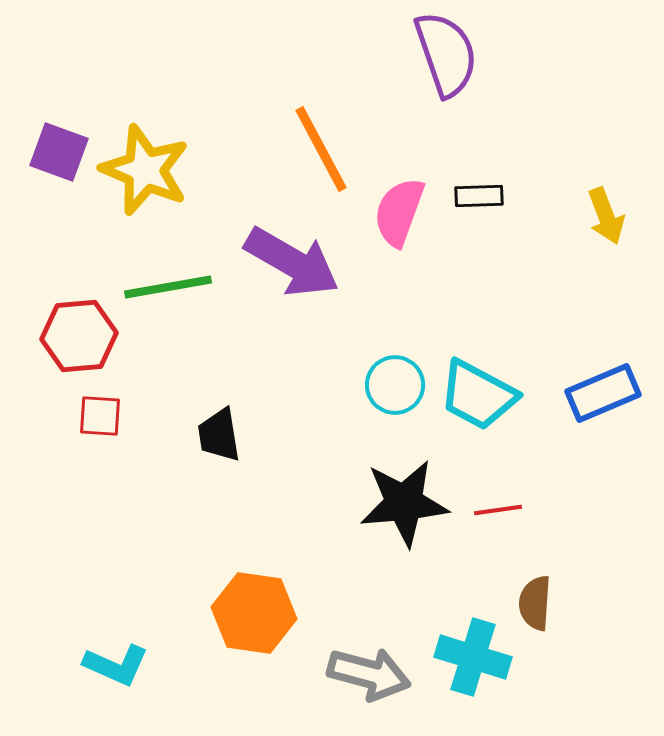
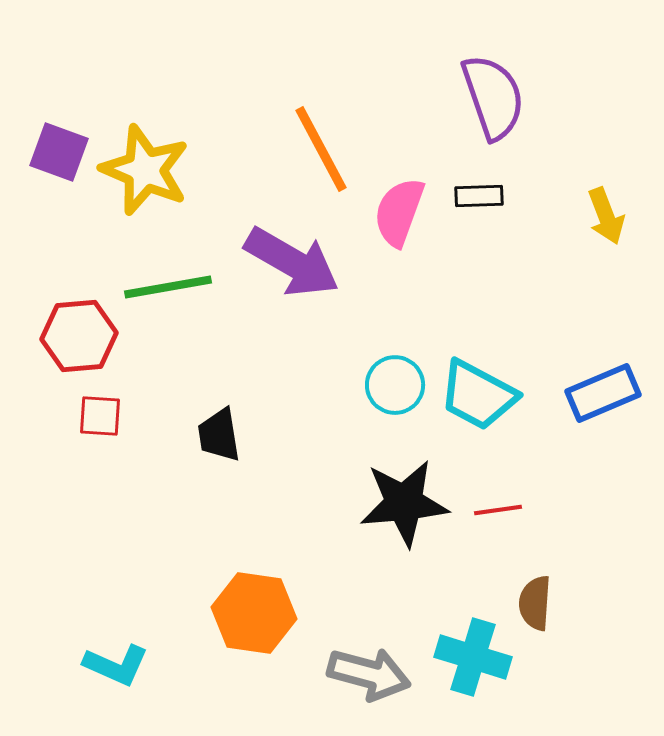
purple semicircle: moved 47 px right, 43 px down
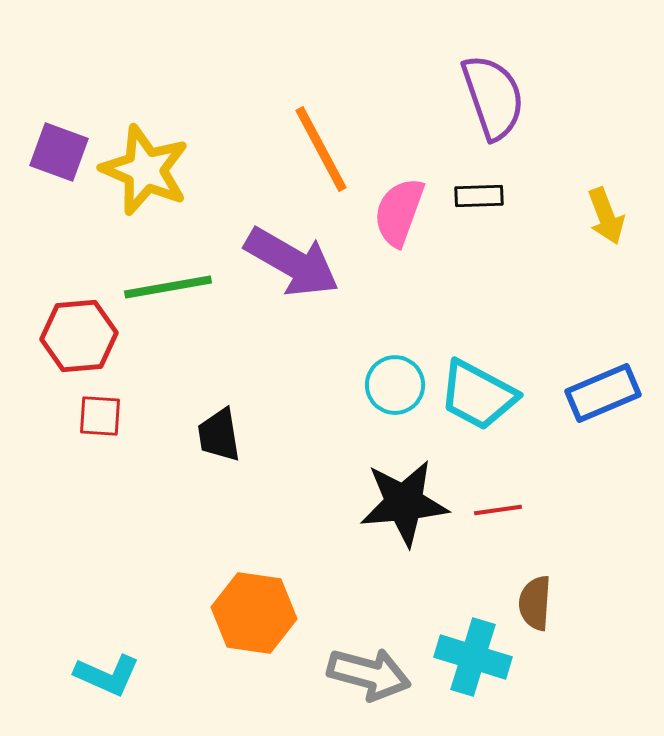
cyan L-shape: moved 9 px left, 10 px down
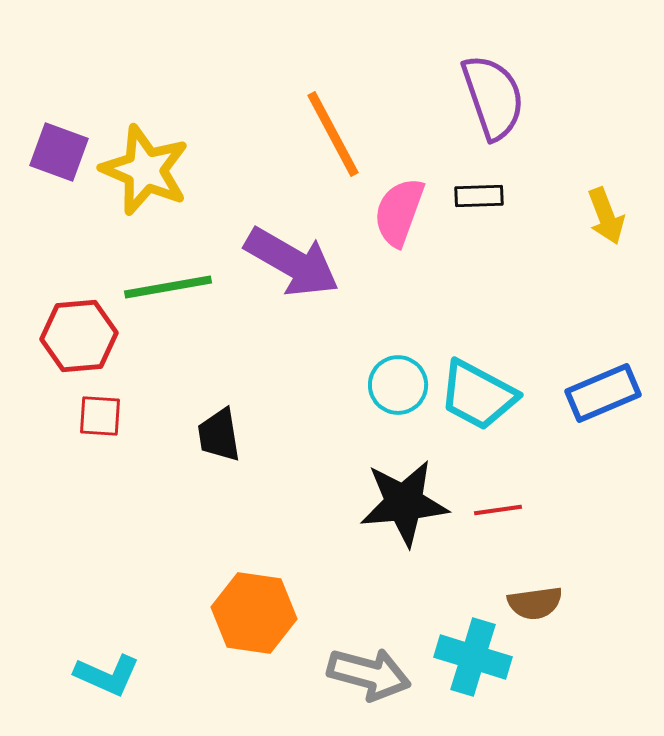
orange line: moved 12 px right, 15 px up
cyan circle: moved 3 px right
brown semicircle: rotated 102 degrees counterclockwise
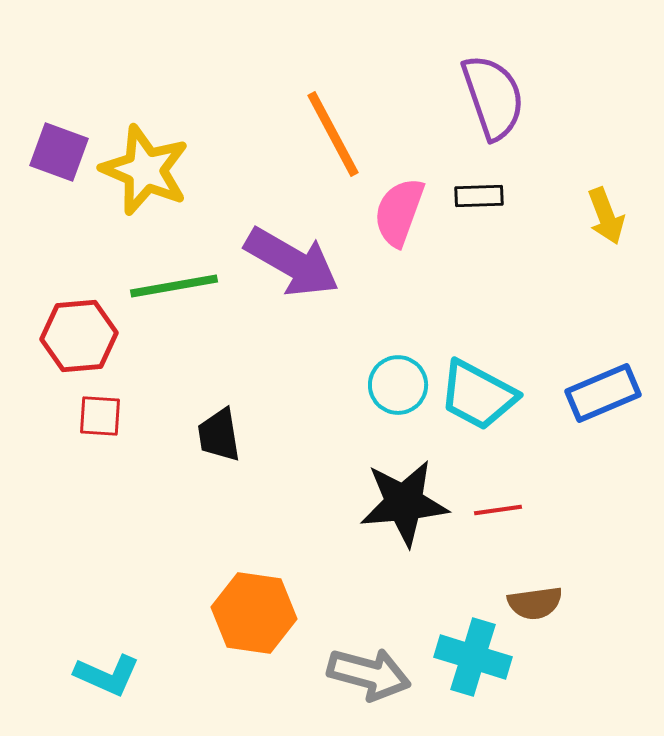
green line: moved 6 px right, 1 px up
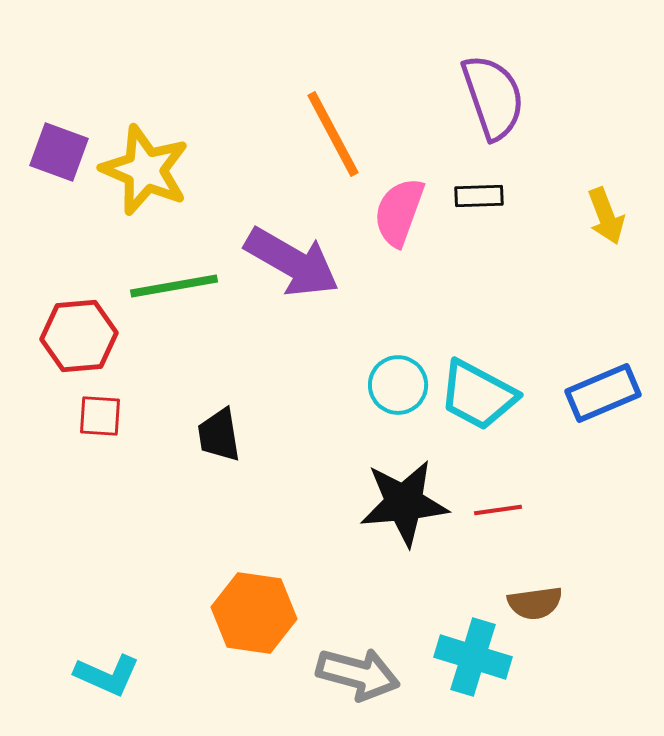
gray arrow: moved 11 px left
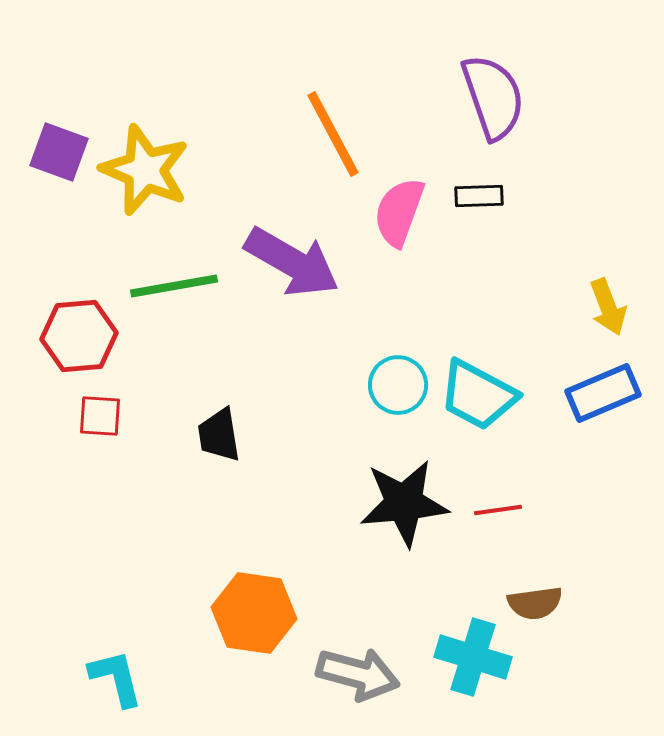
yellow arrow: moved 2 px right, 91 px down
cyan L-shape: moved 9 px right, 3 px down; rotated 128 degrees counterclockwise
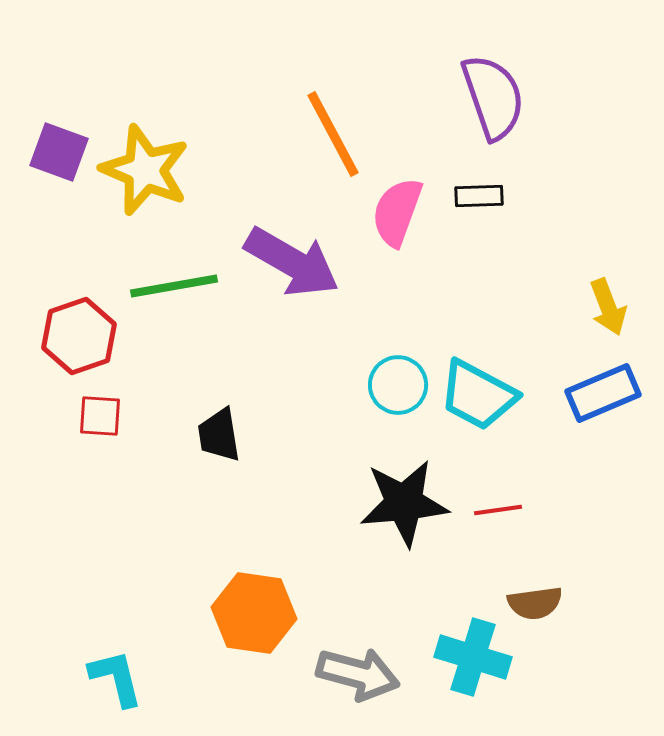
pink semicircle: moved 2 px left
red hexagon: rotated 14 degrees counterclockwise
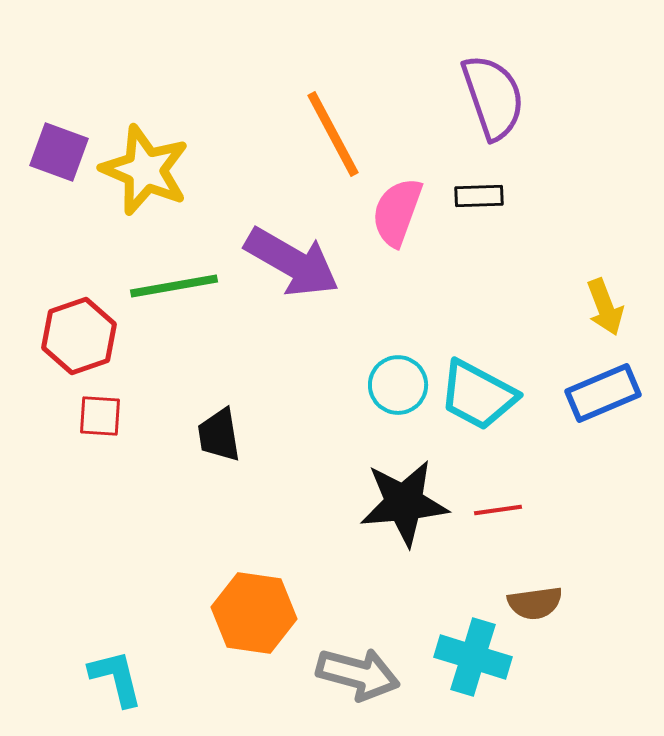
yellow arrow: moved 3 px left
